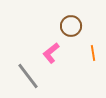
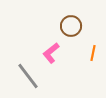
orange line: rotated 21 degrees clockwise
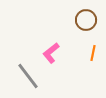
brown circle: moved 15 px right, 6 px up
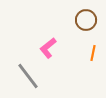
pink L-shape: moved 3 px left, 5 px up
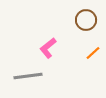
orange line: rotated 35 degrees clockwise
gray line: rotated 60 degrees counterclockwise
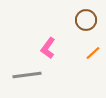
pink L-shape: rotated 15 degrees counterclockwise
gray line: moved 1 px left, 1 px up
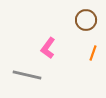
orange line: rotated 28 degrees counterclockwise
gray line: rotated 20 degrees clockwise
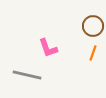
brown circle: moved 7 px right, 6 px down
pink L-shape: rotated 55 degrees counterclockwise
